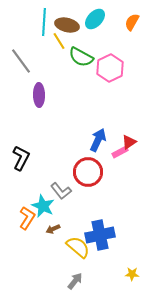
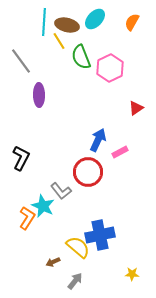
green semicircle: rotated 40 degrees clockwise
red triangle: moved 7 px right, 34 px up
brown arrow: moved 33 px down
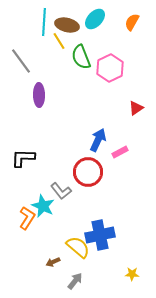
black L-shape: moved 2 px right; rotated 115 degrees counterclockwise
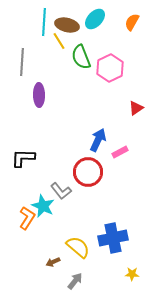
gray line: moved 1 px right, 1 px down; rotated 40 degrees clockwise
blue cross: moved 13 px right, 3 px down
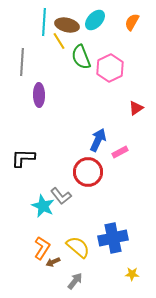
cyan ellipse: moved 1 px down
gray L-shape: moved 5 px down
orange L-shape: moved 15 px right, 30 px down
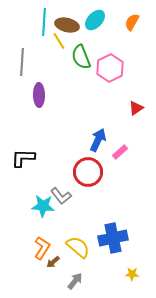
pink rectangle: rotated 14 degrees counterclockwise
cyan star: rotated 20 degrees counterclockwise
brown arrow: rotated 16 degrees counterclockwise
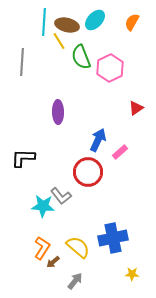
purple ellipse: moved 19 px right, 17 px down
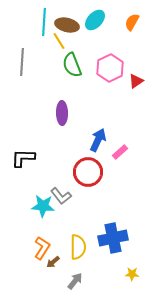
green semicircle: moved 9 px left, 8 px down
red triangle: moved 27 px up
purple ellipse: moved 4 px right, 1 px down
yellow semicircle: rotated 50 degrees clockwise
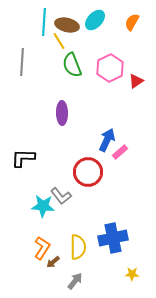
blue arrow: moved 9 px right
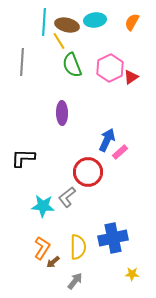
cyan ellipse: rotated 40 degrees clockwise
red triangle: moved 5 px left, 4 px up
gray L-shape: moved 6 px right, 1 px down; rotated 90 degrees clockwise
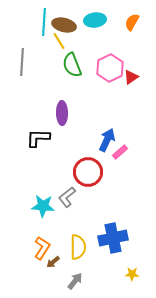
brown ellipse: moved 3 px left
black L-shape: moved 15 px right, 20 px up
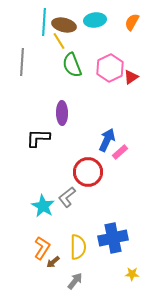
cyan star: rotated 25 degrees clockwise
